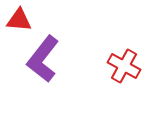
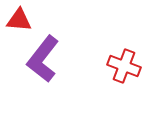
red cross: rotated 8 degrees counterclockwise
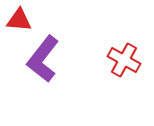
red cross: moved 6 px up; rotated 8 degrees clockwise
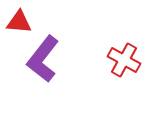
red triangle: moved 2 px down
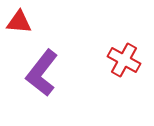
purple L-shape: moved 1 px left, 14 px down
